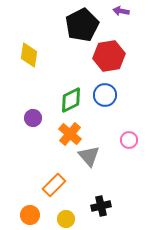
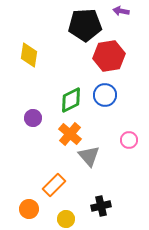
black pentagon: moved 3 px right; rotated 24 degrees clockwise
orange circle: moved 1 px left, 6 px up
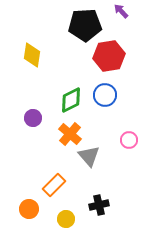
purple arrow: rotated 35 degrees clockwise
yellow diamond: moved 3 px right
black cross: moved 2 px left, 1 px up
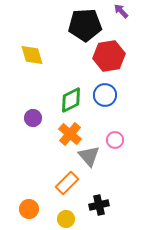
yellow diamond: rotated 25 degrees counterclockwise
pink circle: moved 14 px left
orange rectangle: moved 13 px right, 2 px up
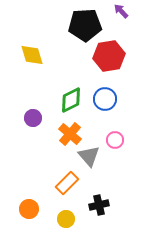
blue circle: moved 4 px down
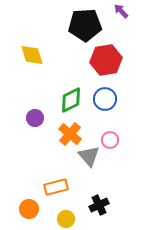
red hexagon: moved 3 px left, 4 px down
purple circle: moved 2 px right
pink circle: moved 5 px left
orange rectangle: moved 11 px left, 4 px down; rotated 30 degrees clockwise
black cross: rotated 12 degrees counterclockwise
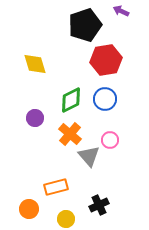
purple arrow: rotated 21 degrees counterclockwise
black pentagon: rotated 16 degrees counterclockwise
yellow diamond: moved 3 px right, 9 px down
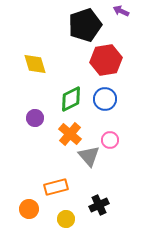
green diamond: moved 1 px up
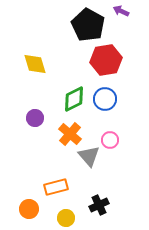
black pentagon: moved 3 px right; rotated 24 degrees counterclockwise
green diamond: moved 3 px right
yellow circle: moved 1 px up
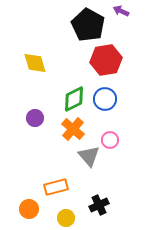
yellow diamond: moved 1 px up
orange cross: moved 3 px right, 5 px up
